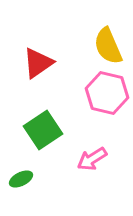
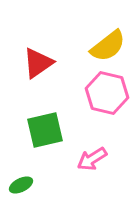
yellow semicircle: rotated 105 degrees counterclockwise
green square: moved 2 px right; rotated 21 degrees clockwise
green ellipse: moved 6 px down
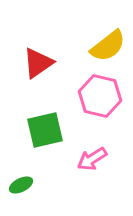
pink hexagon: moved 7 px left, 3 px down
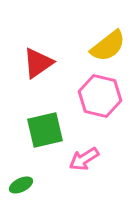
pink arrow: moved 8 px left
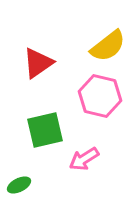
green ellipse: moved 2 px left
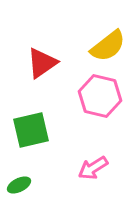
red triangle: moved 4 px right
green square: moved 14 px left
pink arrow: moved 9 px right, 9 px down
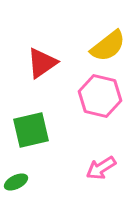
pink arrow: moved 8 px right
green ellipse: moved 3 px left, 3 px up
